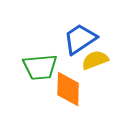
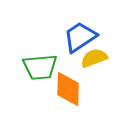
blue trapezoid: moved 2 px up
yellow semicircle: moved 1 px left, 2 px up
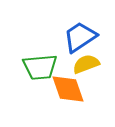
yellow semicircle: moved 8 px left, 6 px down
orange diamond: rotated 21 degrees counterclockwise
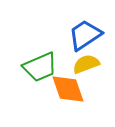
blue trapezoid: moved 5 px right, 2 px up
green trapezoid: rotated 18 degrees counterclockwise
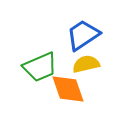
blue trapezoid: moved 2 px left
yellow semicircle: rotated 8 degrees clockwise
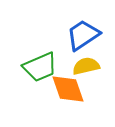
yellow semicircle: moved 2 px down
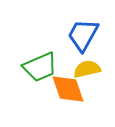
blue trapezoid: rotated 27 degrees counterclockwise
yellow semicircle: moved 1 px right, 3 px down
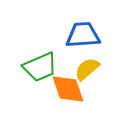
blue trapezoid: rotated 57 degrees clockwise
yellow semicircle: rotated 28 degrees counterclockwise
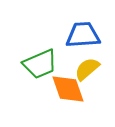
green trapezoid: moved 3 px up
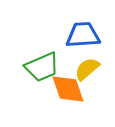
green trapezoid: moved 2 px right, 3 px down
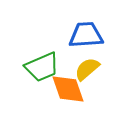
blue trapezoid: moved 3 px right
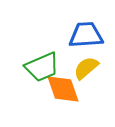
yellow semicircle: moved 1 px left, 1 px up
orange diamond: moved 5 px left
